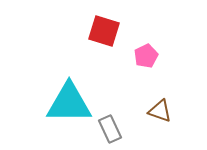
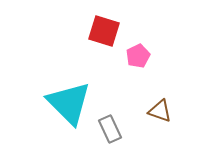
pink pentagon: moved 8 px left
cyan triangle: rotated 45 degrees clockwise
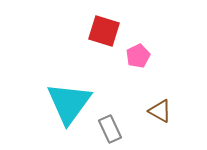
cyan triangle: rotated 21 degrees clockwise
brown triangle: rotated 10 degrees clockwise
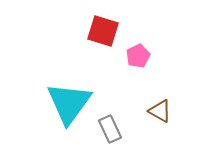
red square: moved 1 px left
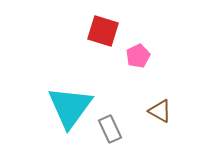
cyan triangle: moved 1 px right, 4 px down
